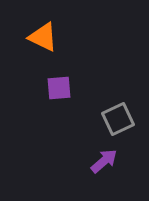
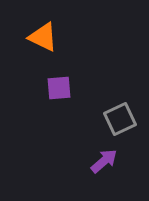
gray square: moved 2 px right
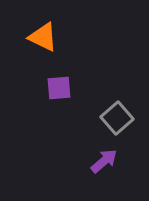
gray square: moved 3 px left, 1 px up; rotated 16 degrees counterclockwise
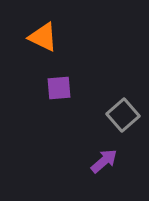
gray square: moved 6 px right, 3 px up
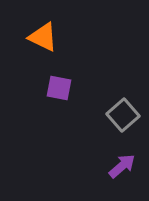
purple square: rotated 16 degrees clockwise
purple arrow: moved 18 px right, 5 px down
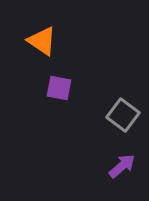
orange triangle: moved 1 px left, 4 px down; rotated 8 degrees clockwise
gray square: rotated 12 degrees counterclockwise
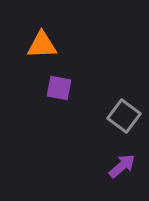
orange triangle: moved 4 px down; rotated 36 degrees counterclockwise
gray square: moved 1 px right, 1 px down
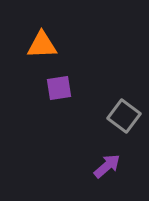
purple square: rotated 20 degrees counterclockwise
purple arrow: moved 15 px left
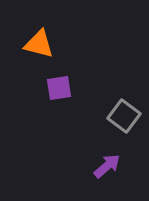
orange triangle: moved 3 px left, 1 px up; rotated 16 degrees clockwise
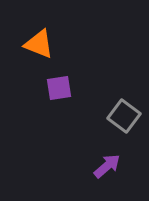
orange triangle: rotated 8 degrees clockwise
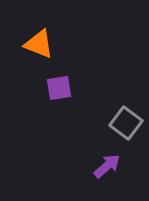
gray square: moved 2 px right, 7 px down
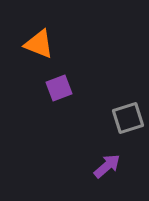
purple square: rotated 12 degrees counterclockwise
gray square: moved 2 px right, 5 px up; rotated 36 degrees clockwise
